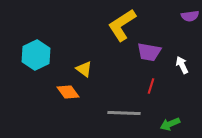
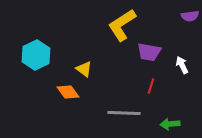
green arrow: rotated 18 degrees clockwise
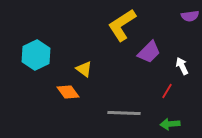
purple trapezoid: rotated 55 degrees counterclockwise
white arrow: moved 1 px down
red line: moved 16 px right, 5 px down; rotated 14 degrees clockwise
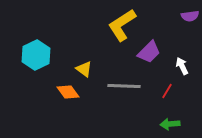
gray line: moved 27 px up
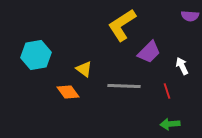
purple semicircle: rotated 12 degrees clockwise
cyan hexagon: rotated 16 degrees clockwise
red line: rotated 49 degrees counterclockwise
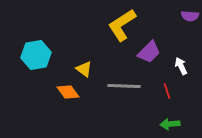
white arrow: moved 1 px left
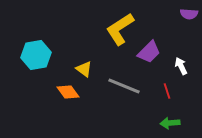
purple semicircle: moved 1 px left, 2 px up
yellow L-shape: moved 2 px left, 4 px down
gray line: rotated 20 degrees clockwise
green arrow: moved 1 px up
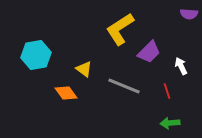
orange diamond: moved 2 px left, 1 px down
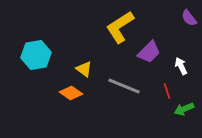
purple semicircle: moved 4 px down; rotated 48 degrees clockwise
yellow L-shape: moved 2 px up
orange diamond: moved 5 px right; rotated 20 degrees counterclockwise
green arrow: moved 14 px right, 14 px up; rotated 18 degrees counterclockwise
